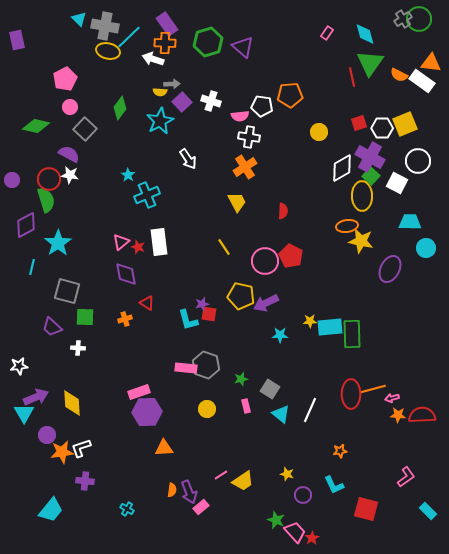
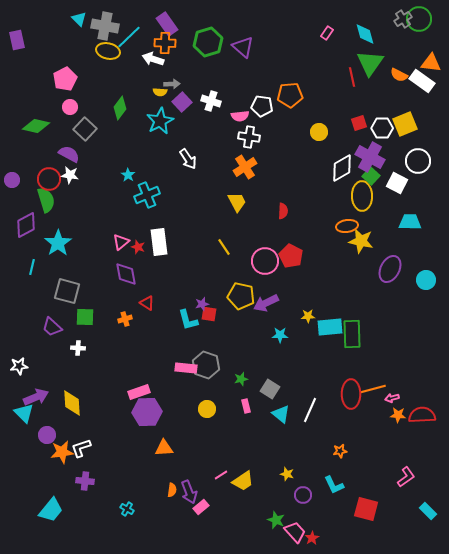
cyan circle at (426, 248): moved 32 px down
yellow star at (310, 321): moved 2 px left, 5 px up
cyan triangle at (24, 413): rotated 15 degrees counterclockwise
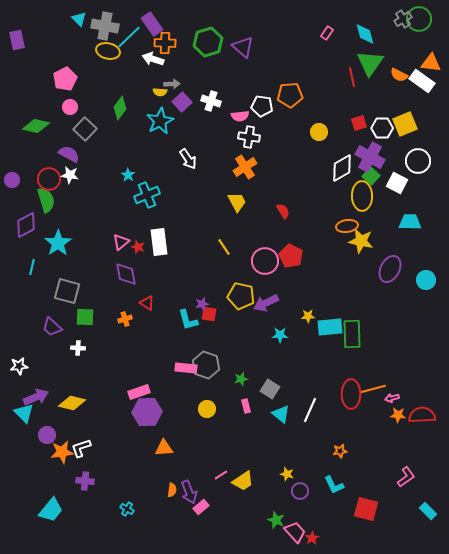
purple rectangle at (167, 24): moved 15 px left
red semicircle at (283, 211): rotated 35 degrees counterclockwise
yellow diamond at (72, 403): rotated 72 degrees counterclockwise
purple circle at (303, 495): moved 3 px left, 4 px up
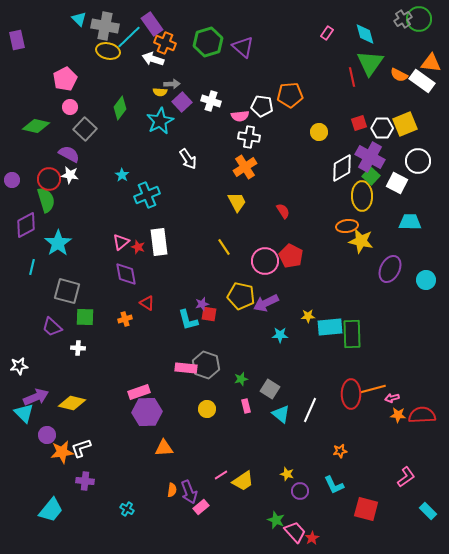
orange cross at (165, 43): rotated 20 degrees clockwise
cyan star at (128, 175): moved 6 px left
